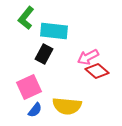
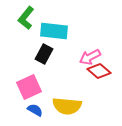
pink arrow: moved 2 px right
red diamond: moved 2 px right
blue semicircle: rotated 98 degrees counterclockwise
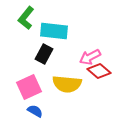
yellow semicircle: moved 22 px up
blue semicircle: moved 1 px down
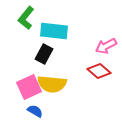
pink arrow: moved 16 px right, 11 px up
yellow semicircle: moved 15 px left
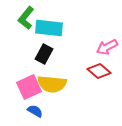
cyan rectangle: moved 5 px left, 3 px up
pink arrow: moved 1 px right, 1 px down
